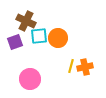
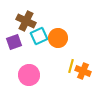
cyan square: rotated 18 degrees counterclockwise
purple square: moved 1 px left
orange cross: moved 2 px left, 4 px down; rotated 35 degrees clockwise
pink circle: moved 1 px left, 4 px up
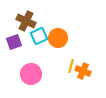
pink circle: moved 2 px right, 1 px up
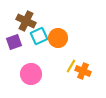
yellow line: rotated 16 degrees clockwise
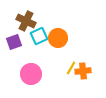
yellow line: moved 2 px down
orange cross: rotated 28 degrees counterclockwise
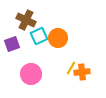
brown cross: moved 1 px up
purple square: moved 2 px left, 2 px down
orange cross: moved 1 px left, 1 px down
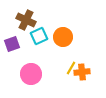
orange circle: moved 5 px right, 1 px up
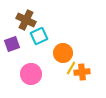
orange circle: moved 16 px down
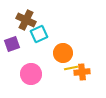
cyan square: moved 2 px up
yellow line: rotated 48 degrees clockwise
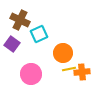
brown cross: moved 6 px left
purple square: rotated 35 degrees counterclockwise
yellow line: moved 2 px left, 1 px down
